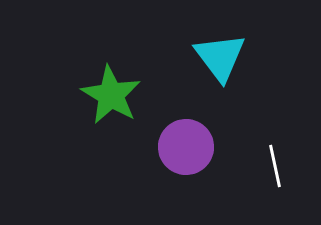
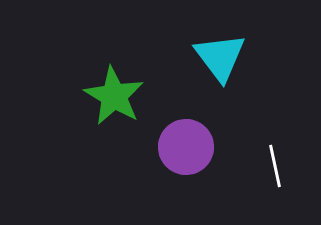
green star: moved 3 px right, 1 px down
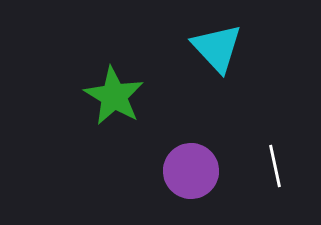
cyan triangle: moved 3 px left, 9 px up; rotated 6 degrees counterclockwise
purple circle: moved 5 px right, 24 px down
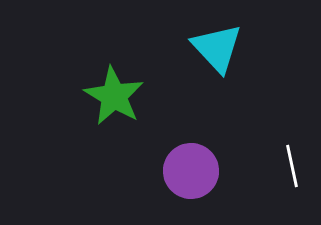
white line: moved 17 px right
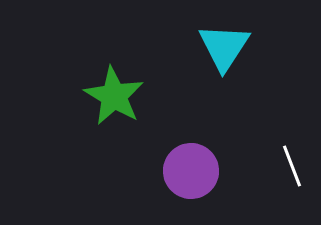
cyan triangle: moved 7 px right, 1 px up; rotated 16 degrees clockwise
white line: rotated 9 degrees counterclockwise
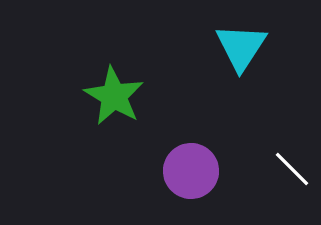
cyan triangle: moved 17 px right
white line: moved 3 px down; rotated 24 degrees counterclockwise
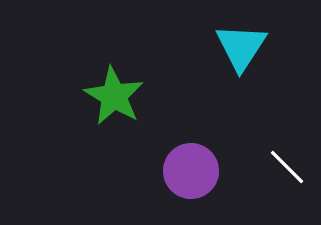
white line: moved 5 px left, 2 px up
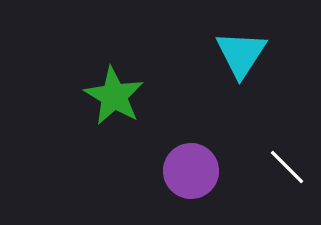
cyan triangle: moved 7 px down
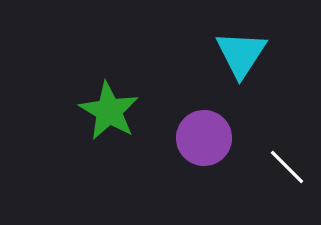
green star: moved 5 px left, 15 px down
purple circle: moved 13 px right, 33 px up
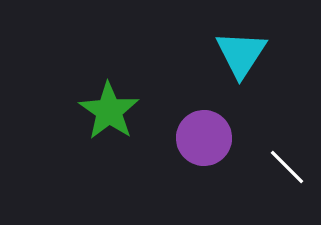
green star: rotated 4 degrees clockwise
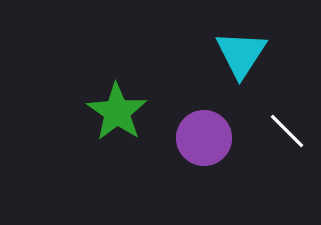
green star: moved 8 px right, 1 px down
white line: moved 36 px up
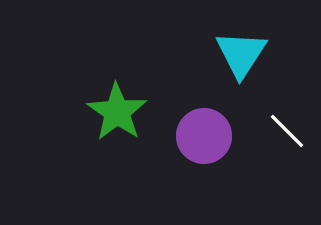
purple circle: moved 2 px up
